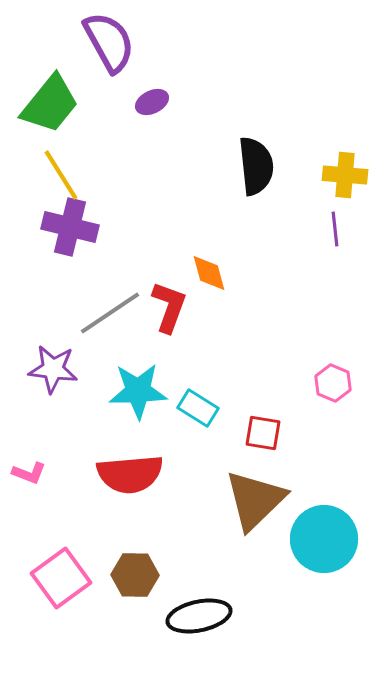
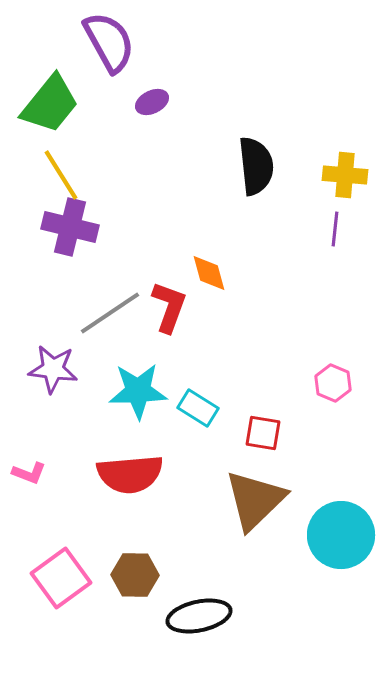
purple line: rotated 12 degrees clockwise
cyan circle: moved 17 px right, 4 px up
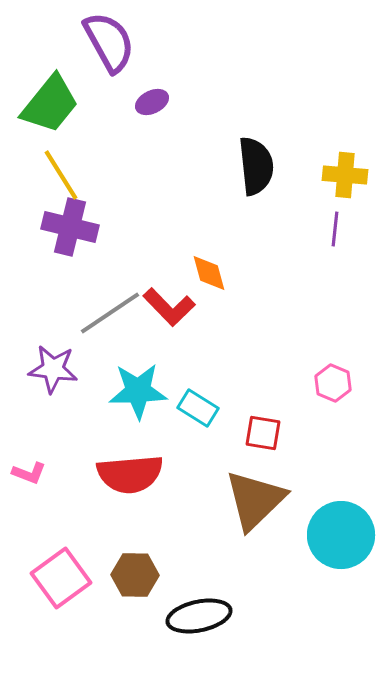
red L-shape: rotated 116 degrees clockwise
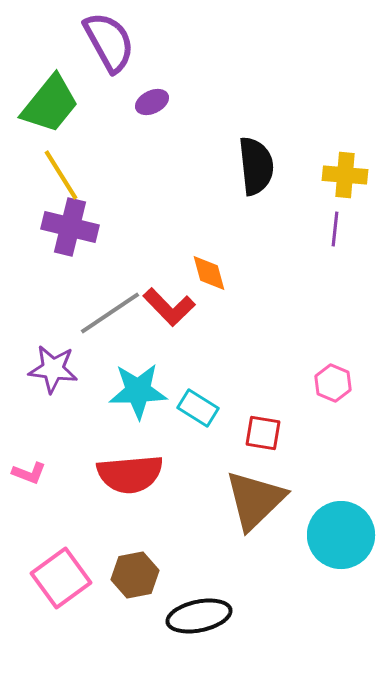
brown hexagon: rotated 12 degrees counterclockwise
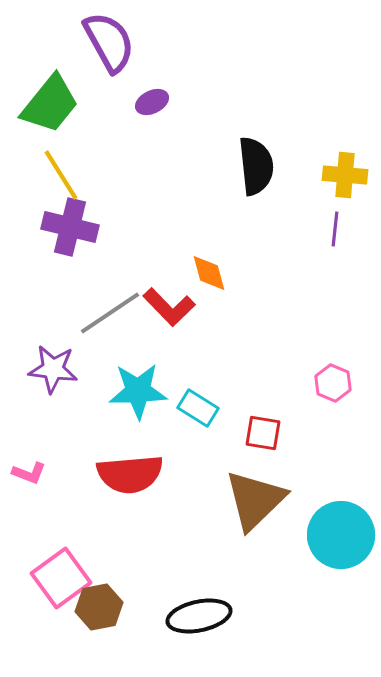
brown hexagon: moved 36 px left, 32 px down
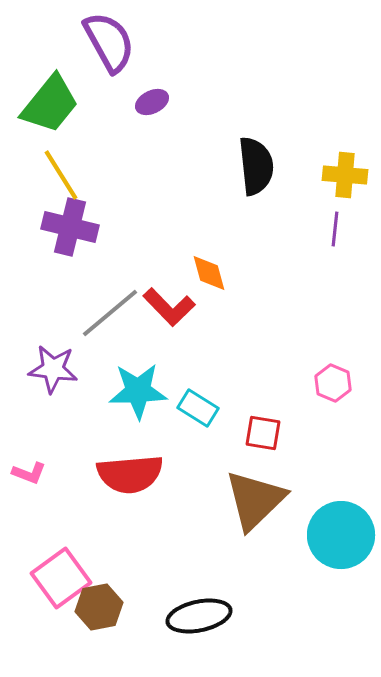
gray line: rotated 6 degrees counterclockwise
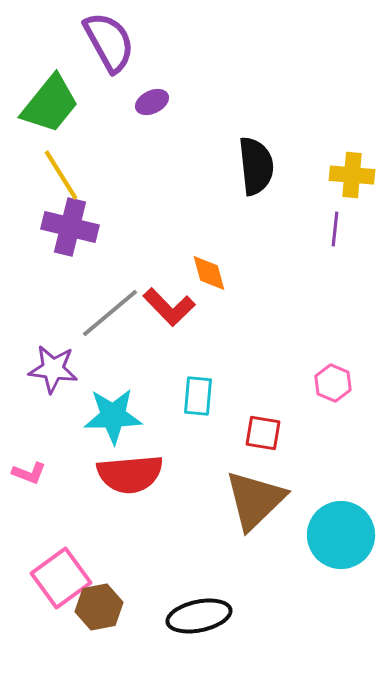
yellow cross: moved 7 px right
cyan star: moved 25 px left, 25 px down
cyan rectangle: moved 12 px up; rotated 63 degrees clockwise
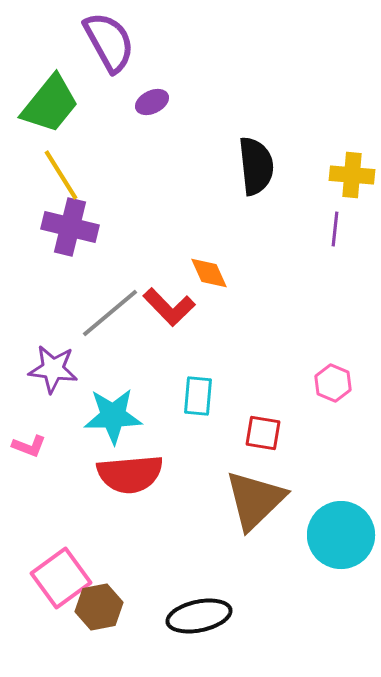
orange diamond: rotated 9 degrees counterclockwise
pink L-shape: moved 27 px up
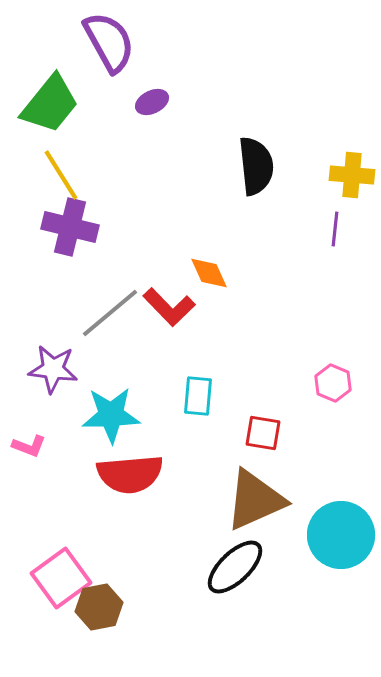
cyan star: moved 2 px left, 1 px up
brown triangle: rotated 20 degrees clockwise
black ellipse: moved 36 px right, 49 px up; rotated 32 degrees counterclockwise
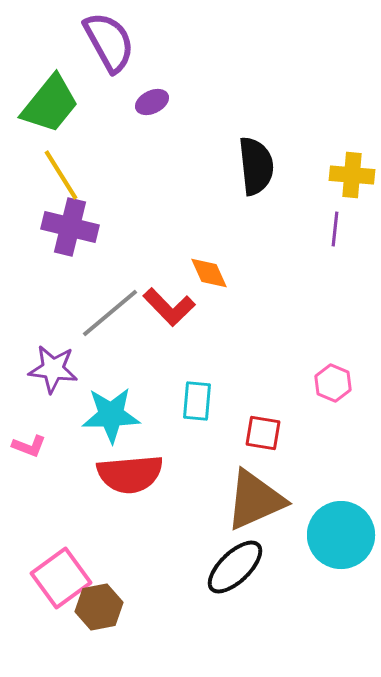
cyan rectangle: moved 1 px left, 5 px down
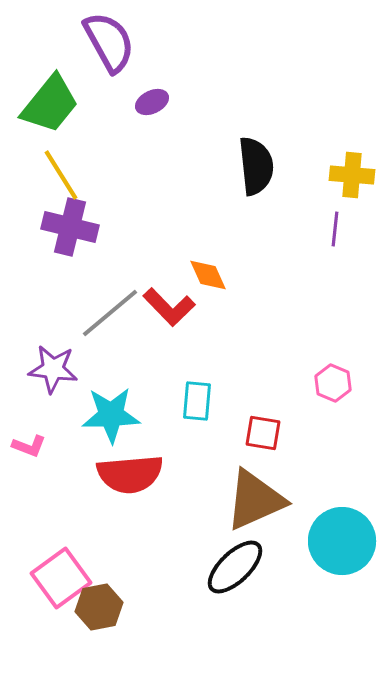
orange diamond: moved 1 px left, 2 px down
cyan circle: moved 1 px right, 6 px down
